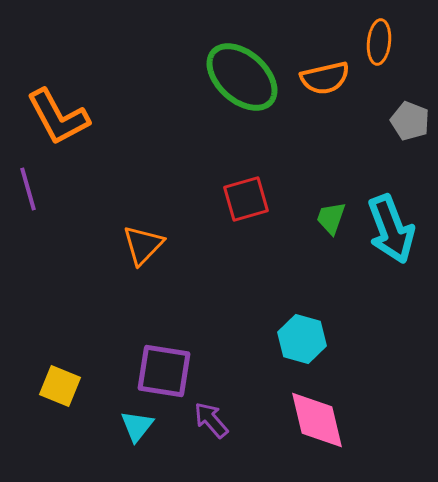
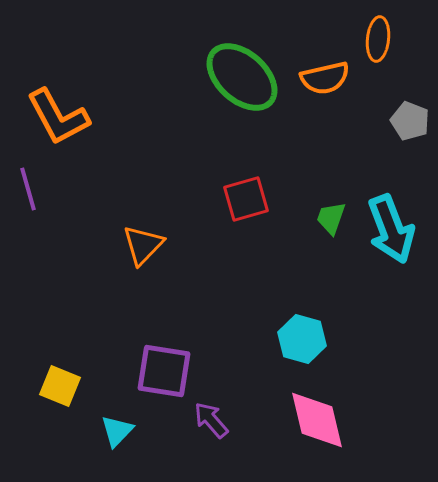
orange ellipse: moved 1 px left, 3 px up
cyan triangle: moved 20 px left, 5 px down; rotated 6 degrees clockwise
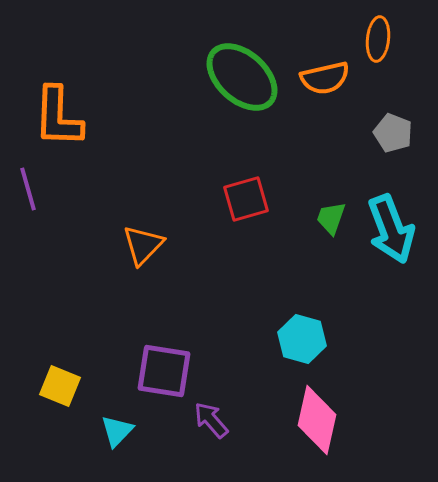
orange L-shape: rotated 30 degrees clockwise
gray pentagon: moved 17 px left, 12 px down
pink diamond: rotated 26 degrees clockwise
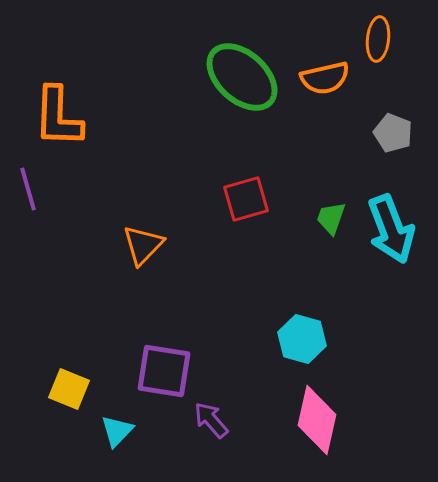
yellow square: moved 9 px right, 3 px down
